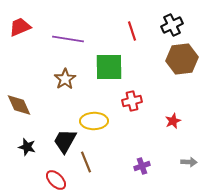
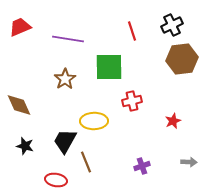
black star: moved 2 px left, 1 px up
red ellipse: rotated 35 degrees counterclockwise
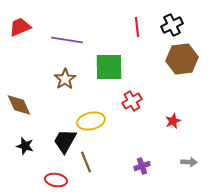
red line: moved 5 px right, 4 px up; rotated 12 degrees clockwise
purple line: moved 1 px left, 1 px down
red cross: rotated 18 degrees counterclockwise
yellow ellipse: moved 3 px left; rotated 12 degrees counterclockwise
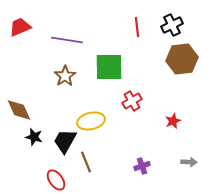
brown star: moved 3 px up
brown diamond: moved 5 px down
black star: moved 9 px right, 9 px up
red ellipse: rotated 45 degrees clockwise
